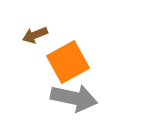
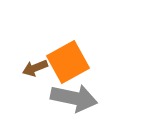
brown arrow: moved 33 px down
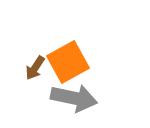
brown arrow: rotated 35 degrees counterclockwise
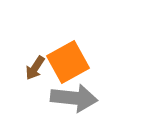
gray arrow: rotated 6 degrees counterclockwise
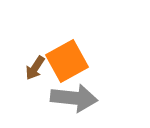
orange square: moved 1 px left, 1 px up
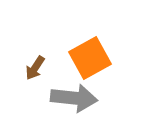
orange square: moved 23 px right, 3 px up
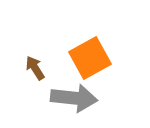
brown arrow: rotated 115 degrees clockwise
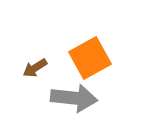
brown arrow: rotated 90 degrees counterclockwise
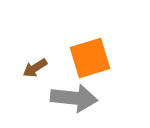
orange square: rotated 12 degrees clockwise
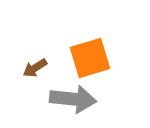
gray arrow: moved 1 px left, 1 px down
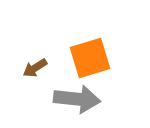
gray arrow: moved 4 px right
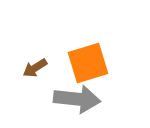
orange square: moved 2 px left, 5 px down
